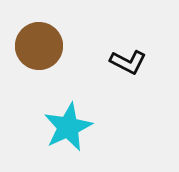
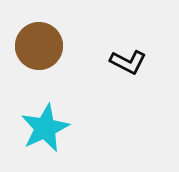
cyan star: moved 23 px left, 1 px down
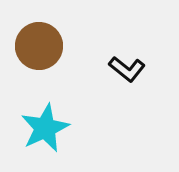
black L-shape: moved 1 px left, 7 px down; rotated 12 degrees clockwise
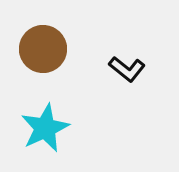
brown circle: moved 4 px right, 3 px down
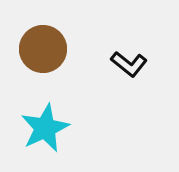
black L-shape: moved 2 px right, 5 px up
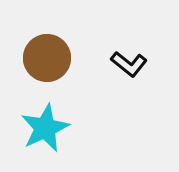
brown circle: moved 4 px right, 9 px down
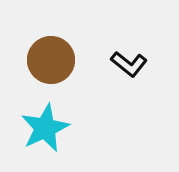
brown circle: moved 4 px right, 2 px down
